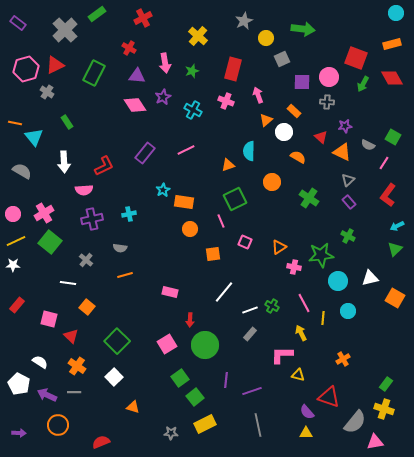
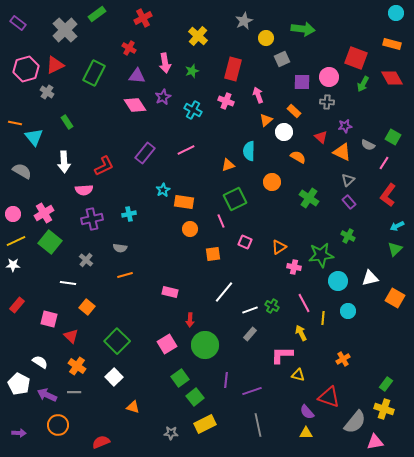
orange rectangle at (392, 44): rotated 30 degrees clockwise
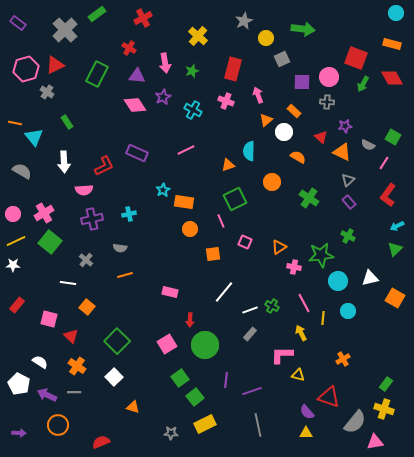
green rectangle at (94, 73): moved 3 px right, 1 px down
purple rectangle at (145, 153): moved 8 px left; rotated 75 degrees clockwise
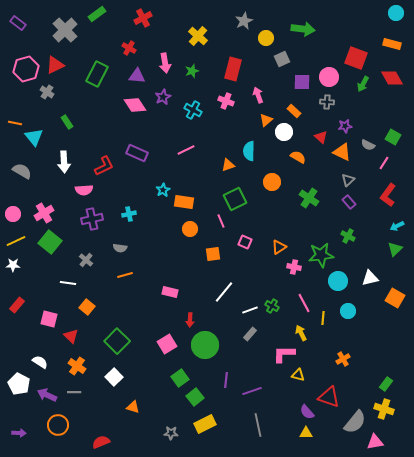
pink L-shape at (282, 355): moved 2 px right, 1 px up
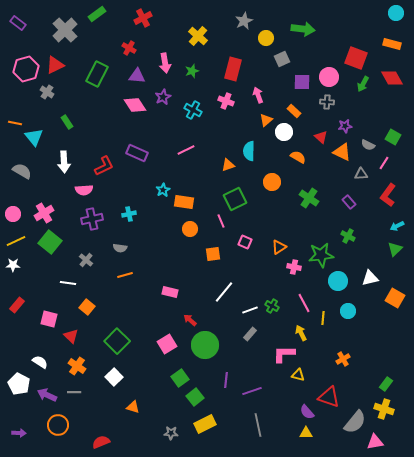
gray triangle at (348, 180): moved 13 px right, 6 px up; rotated 40 degrees clockwise
red arrow at (190, 320): rotated 128 degrees clockwise
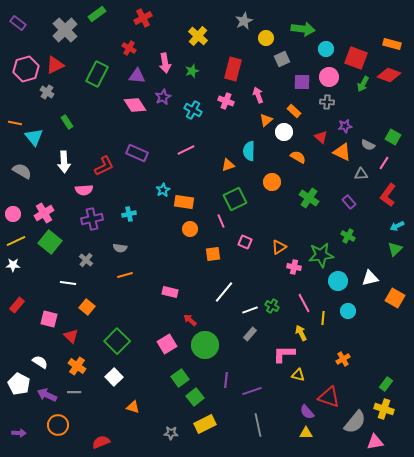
cyan circle at (396, 13): moved 70 px left, 36 px down
red diamond at (392, 78): moved 3 px left, 3 px up; rotated 40 degrees counterclockwise
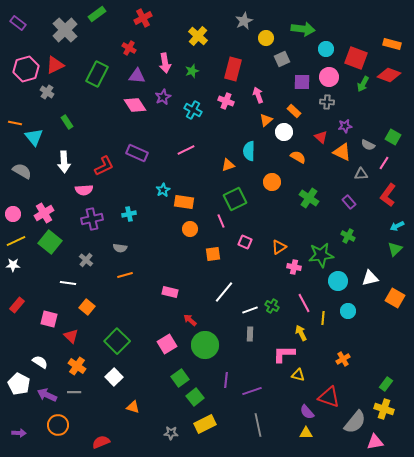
gray rectangle at (250, 334): rotated 40 degrees counterclockwise
